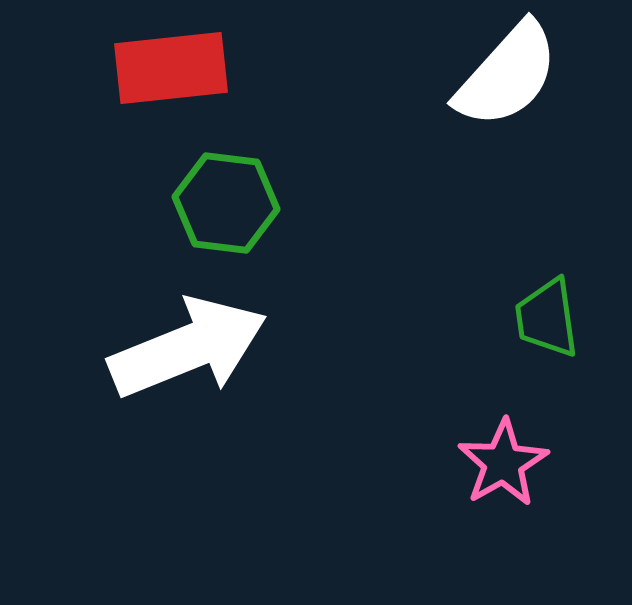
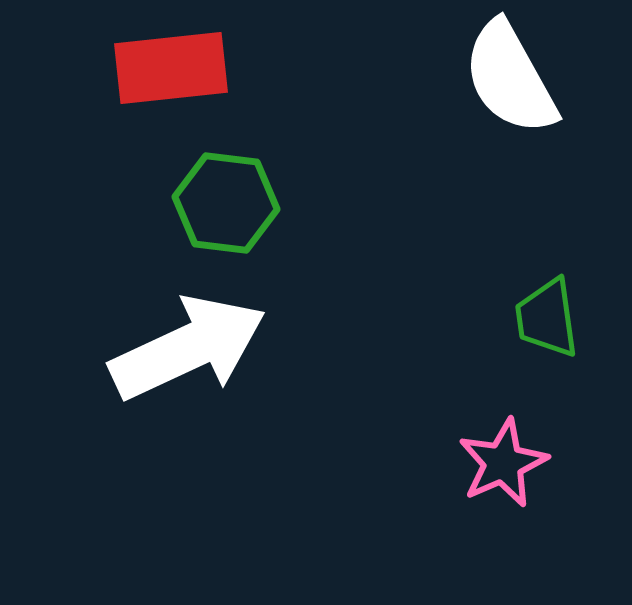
white semicircle: moved 3 px right, 3 px down; rotated 109 degrees clockwise
white arrow: rotated 3 degrees counterclockwise
pink star: rotated 6 degrees clockwise
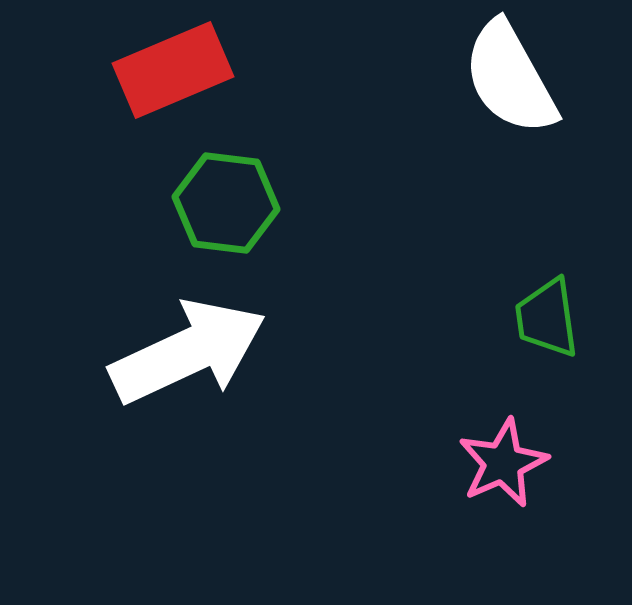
red rectangle: moved 2 px right, 2 px down; rotated 17 degrees counterclockwise
white arrow: moved 4 px down
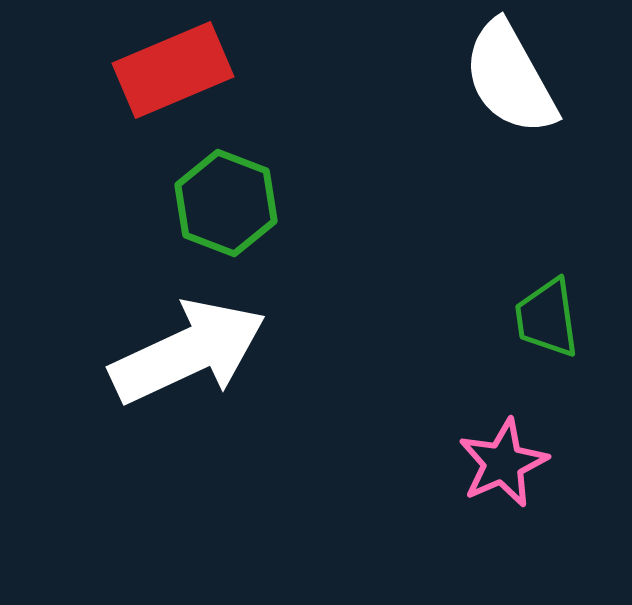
green hexagon: rotated 14 degrees clockwise
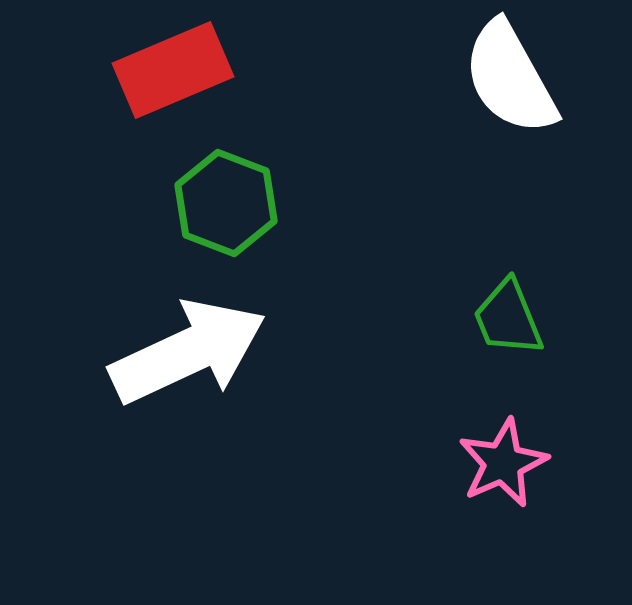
green trapezoid: moved 39 px left; rotated 14 degrees counterclockwise
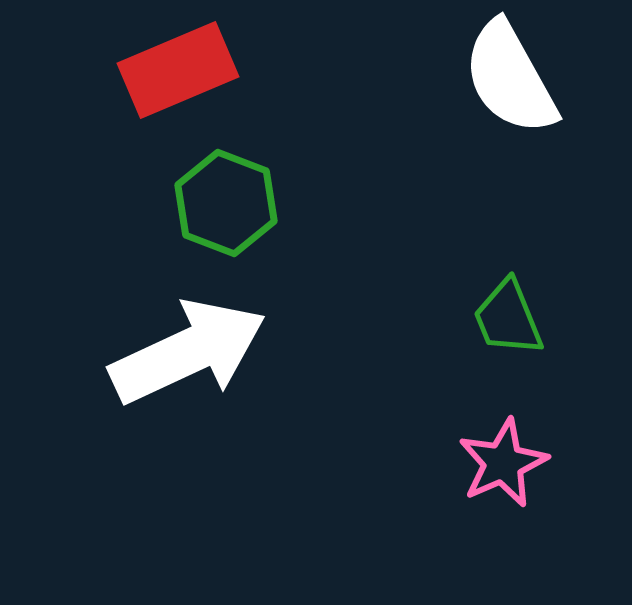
red rectangle: moved 5 px right
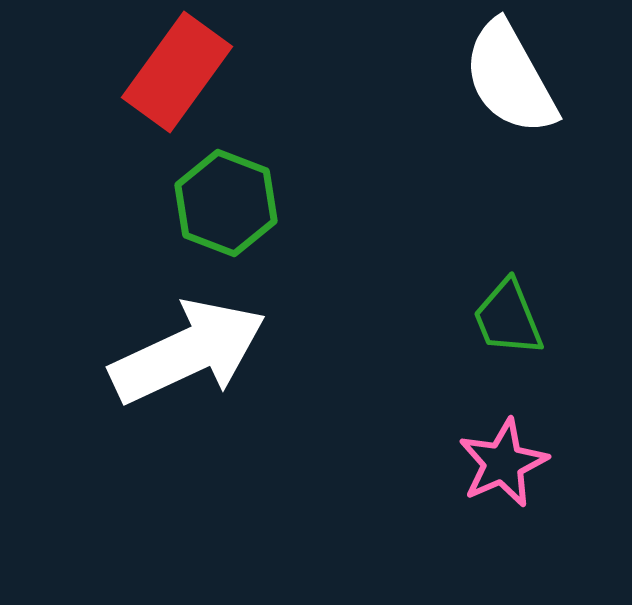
red rectangle: moved 1 px left, 2 px down; rotated 31 degrees counterclockwise
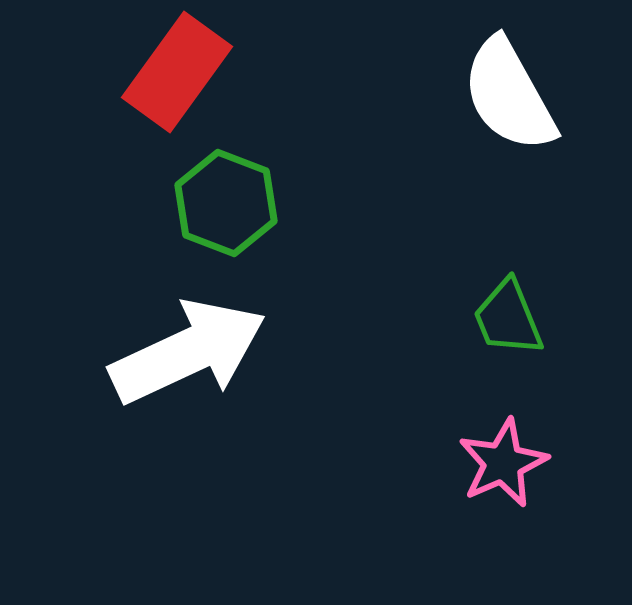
white semicircle: moved 1 px left, 17 px down
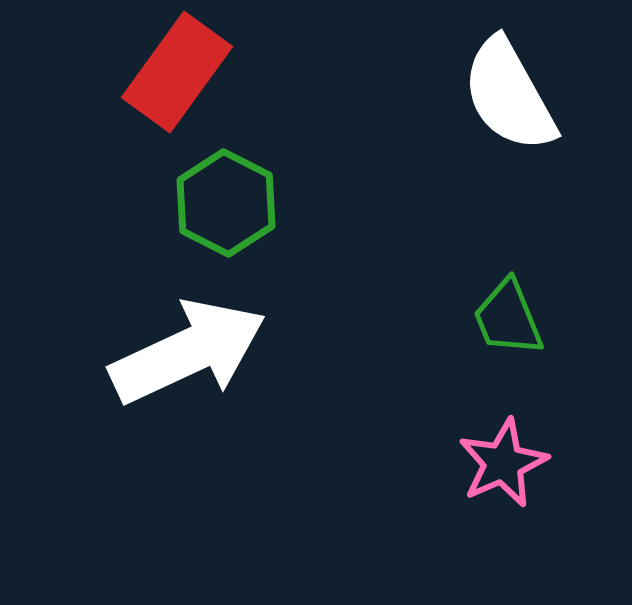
green hexagon: rotated 6 degrees clockwise
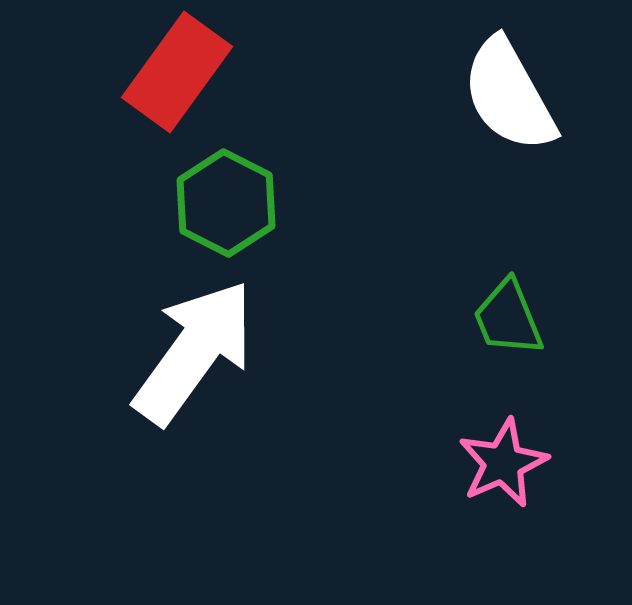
white arrow: moved 6 px right; rotated 29 degrees counterclockwise
